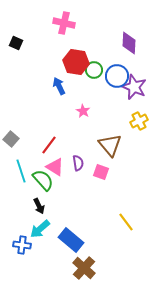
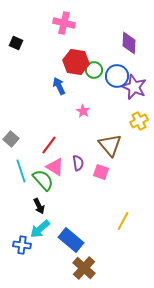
yellow line: moved 3 px left, 1 px up; rotated 66 degrees clockwise
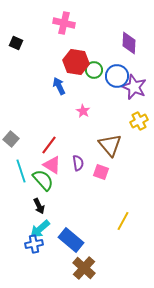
pink triangle: moved 3 px left, 2 px up
blue cross: moved 12 px right, 1 px up; rotated 18 degrees counterclockwise
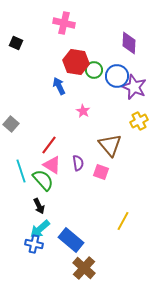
gray square: moved 15 px up
blue cross: rotated 24 degrees clockwise
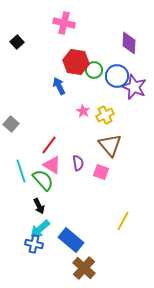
black square: moved 1 px right, 1 px up; rotated 24 degrees clockwise
yellow cross: moved 34 px left, 6 px up
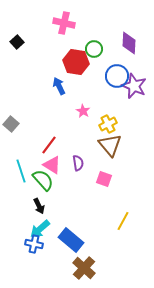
green circle: moved 21 px up
purple star: moved 1 px up
yellow cross: moved 3 px right, 9 px down
pink square: moved 3 px right, 7 px down
